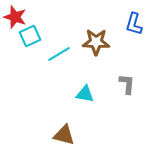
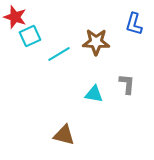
cyan triangle: moved 9 px right
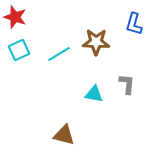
cyan square: moved 11 px left, 14 px down
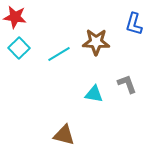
red star: rotated 10 degrees counterclockwise
cyan square: moved 2 px up; rotated 20 degrees counterclockwise
gray L-shape: rotated 25 degrees counterclockwise
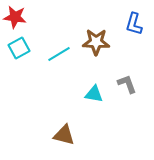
cyan square: rotated 15 degrees clockwise
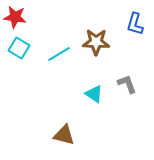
blue L-shape: moved 1 px right
cyan square: rotated 30 degrees counterclockwise
cyan triangle: rotated 24 degrees clockwise
